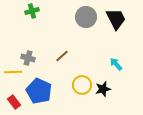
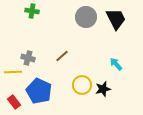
green cross: rotated 24 degrees clockwise
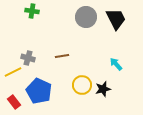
brown line: rotated 32 degrees clockwise
yellow line: rotated 24 degrees counterclockwise
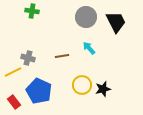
black trapezoid: moved 3 px down
cyan arrow: moved 27 px left, 16 px up
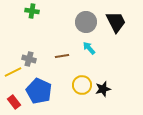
gray circle: moved 5 px down
gray cross: moved 1 px right, 1 px down
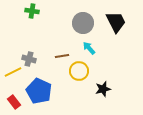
gray circle: moved 3 px left, 1 px down
yellow circle: moved 3 px left, 14 px up
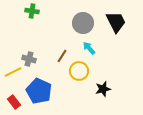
brown line: rotated 48 degrees counterclockwise
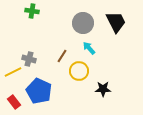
black star: rotated 14 degrees clockwise
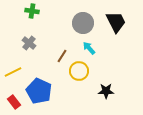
gray cross: moved 16 px up; rotated 24 degrees clockwise
black star: moved 3 px right, 2 px down
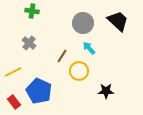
black trapezoid: moved 2 px right, 1 px up; rotated 20 degrees counterclockwise
